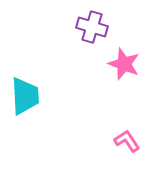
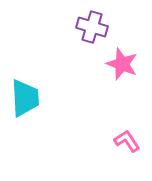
pink star: moved 2 px left
cyan trapezoid: moved 2 px down
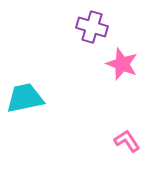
cyan trapezoid: rotated 99 degrees counterclockwise
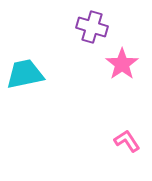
pink star: rotated 16 degrees clockwise
cyan trapezoid: moved 24 px up
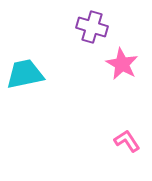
pink star: rotated 8 degrees counterclockwise
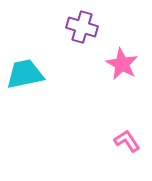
purple cross: moved 10 px left
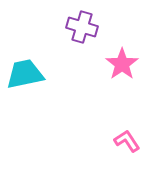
pink star: rotated 8 degrees clockwise
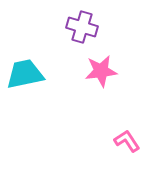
pink star: moved 21 px left, 7 px down; rotated 28 degrees clockwise
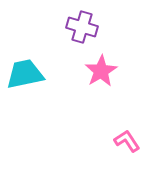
pink star: rotated 24 degrees counterclockwise
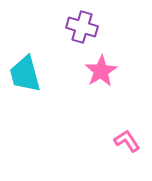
cyan trapezoid: rotated 93 degrees counterclockwise
